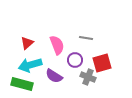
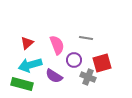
purple circle: moved 1 px left
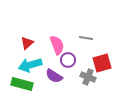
purple circle: moved 6 px left
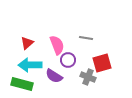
cyan arrow: rotated 15 degrees clockwise
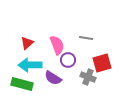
purple semicircle: moved 1 px left, 2 px down
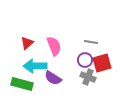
gray line: moved 5 px right, 4 px down
pink semicircle: moved 3 px left, 1 px down
purple circle: moved 17 px right
cyan arrow: moved 5 px right, 1 px down
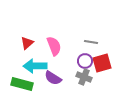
purple circle: moved 1 px down
gray cross: moved 4 px left
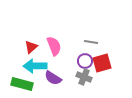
red triangle: moved 4 px right, 4 px down
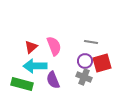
purple semicircle: moved 2 px down; rotated 36 degrees clockwise
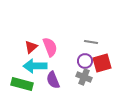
pink semicircle: moved 4 px left, 1 px down
